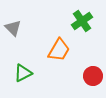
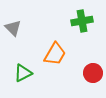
green cross: rotated 25 degrees clockwise
orange trapezoid: moved 4 px left, 4 px down
red circle: moved 3 px up
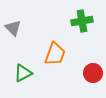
orange trapezoid: rotated 10 degrees counterclockwise
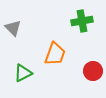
red circle: moved 2 px up
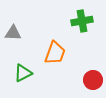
gray triangle: moved 5 px down; rotated 42 degrees counterclockwise
orange trapezoid: moved 1 px up
red circle: moved 9 px down
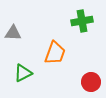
red circle: moved 2 px left, 2 px down
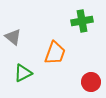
gray triangle: moved 4 px down; rotated 36 degrees clockwise
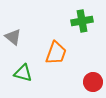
orange trapezoid: moved 1 px right
green triangle: rotated 42 degrees clockwise
red circle: moved 2 px right
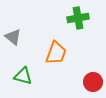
green cross: moved 4 px left, 3 px up
green triangle: moved 3 px down
